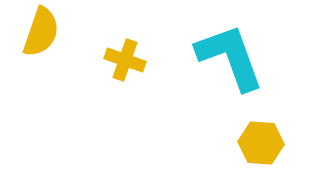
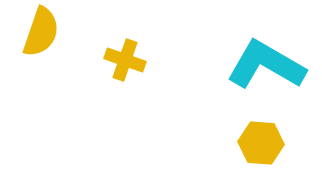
cyan L-shape: moved 36 px right, 8 px down; rotated 40 degrees counterclockwise
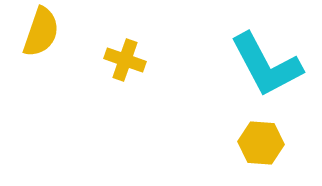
cyan L-shape: rotated 148 degrees counterclockwise
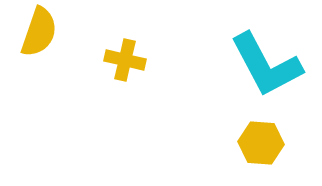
yellow semicircle: moved 2 px left
yellow cross: rotated 6 degrees counterclockwise
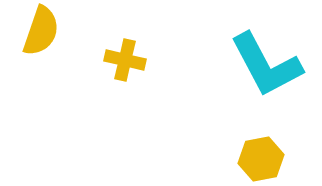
yellow semicircle: moved 2 px right, 1 px up
yellow hexagon: moved 16 px down; rotated 15 degrees counterclockwise
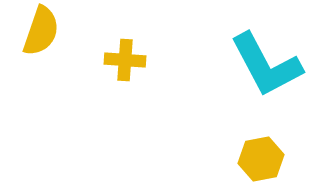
yellow cross: rotated 9 degrees counterclockwise
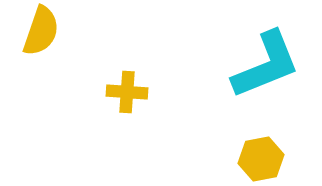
yellow cross: moved 2 px right, 32 px down
cyan L-shape: rotated 84 degrees counterclockwise
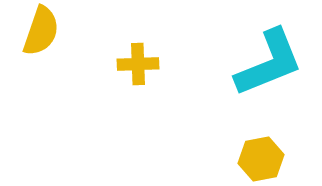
cyan L-shape: moved 3 px right, 2 px up
yellow cross: moved 11 px right, 28 px up; rotated 6 degrees counterclockwise
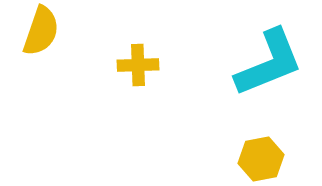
yellow cross: moved 1 px down
